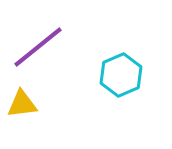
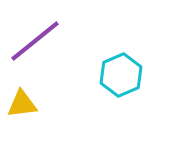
purple line: moved 3 px left, 6 px up
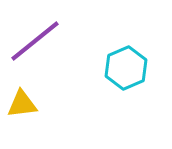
cyan hexagon: moved 5 px right, 7 px up
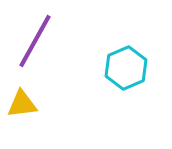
purple line: rotated 22 degrees counterclockwise
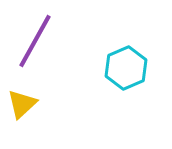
yellow triangle: rotated 36 degrees counterclockwise
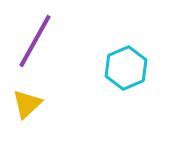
yellow triangle: moved 5 px right
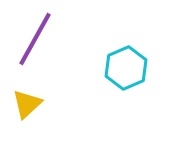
purple line: moved 2 px up
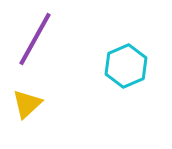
cyan hexagon: moved 2 px up
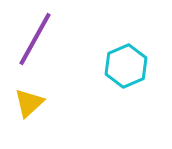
yellow triangle: moved 2 px right, 1 px up
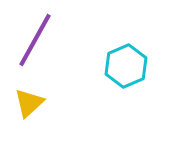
purple line: moved 1 px down
